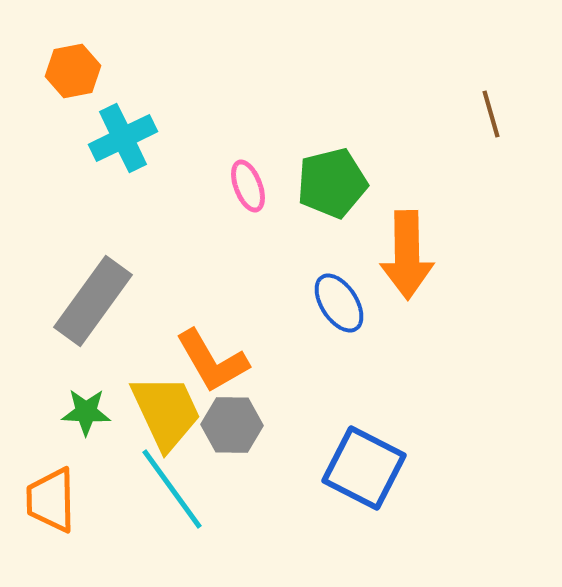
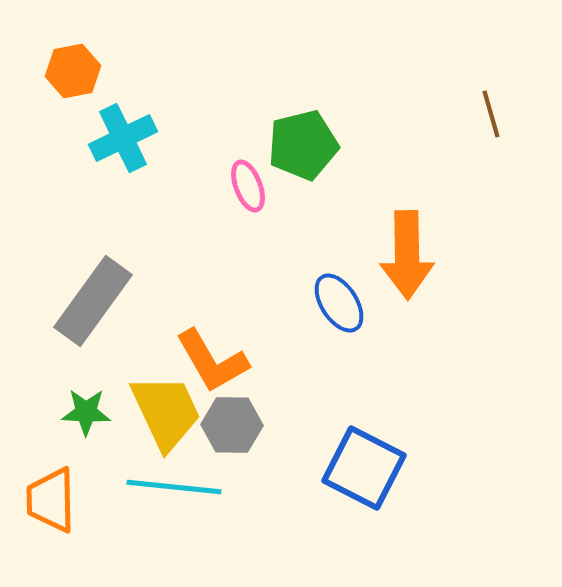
green pentagon: moved 29 px left, 38 px up
cyan line: moved 2 px right, 2 px up; rotated 48 degrees counterclockwise
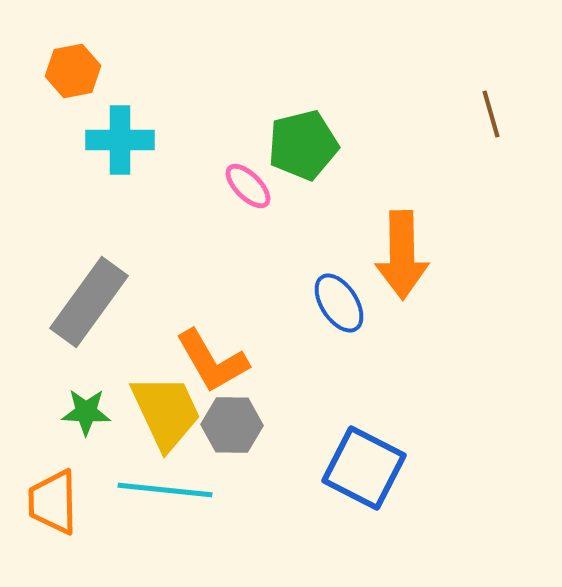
cyan cross: moved 3 px left, 2 px down; rotated 26 degrees clockwise
pink ellipse: rotated 24 degrees counterclockwise
orange arrow: moved 5 px left
gray rectangle: moved 4 px left, 1 px down
cyan line: moved 9 px left, 3 px down
orange trapezoid: moved 2 px right, 2 px down
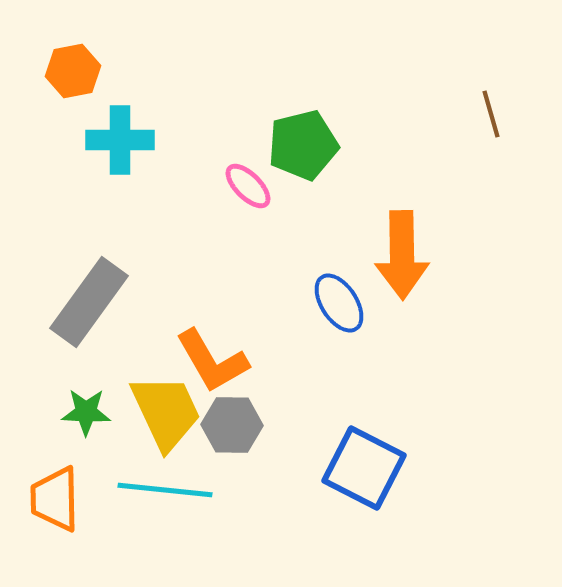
orange trapezoid: moved 2 px right, 3 px up
